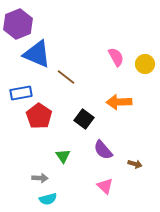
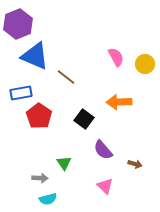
blue triangle: moved 2 px left, 2 px down
green triangle: moved 1 px right, 7 px down
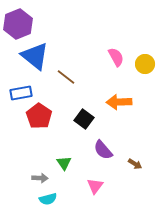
blue triangle: rotated 16 degrees clockwise
brown arrow: rotated 16 degrees clockwise
pink triangle: moved 10 px left; rotated 24 degrees clockwise
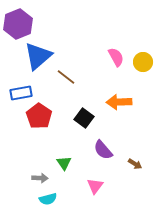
blue triangle: moved 3 px right; rotated 40 degrees clockwise
yellow circle: moved 2 px left, 2 px up
black square: moved 1 px up
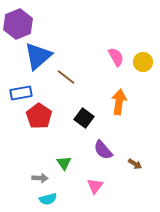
orange arrow: rotated 100 degrees clockwise
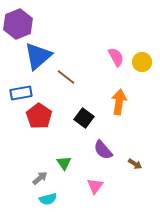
yellow circle: moved 1 px left
gray arrow: rotated 42 degrees counterclockwise
